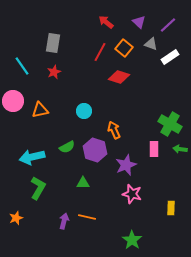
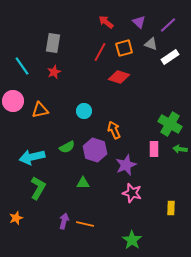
orange square: rotated 36 degrees clockwise
pink star: moved 1 px up
orange line: moved 2 px left, 7 px down
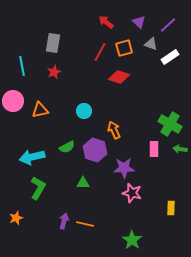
cyan line: rotated 24 degrees clockwise
purple star: moved 2 px left, 3 px down; rotated 20 degrees clockwise
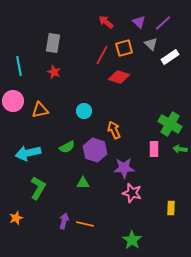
purple line: moved 5 px left, 2 px up
gray triangle: rotated 24 degrees clockwise
red line: moved 2 px right, 3 px down
cyan line: moved 3 px left
red star: rotated 24 degrees counterclockwise
cyan arrow: moved 4 px left, 4 px up
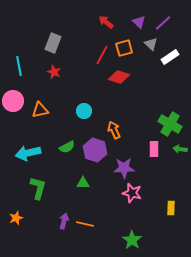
gray rectangle: rotated 12 degrees clockwise
green L-shape: rotated 15 degrees counterclockwise
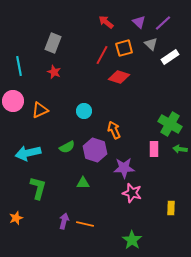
orange triangle: rotated 12 degrees counterclockwise
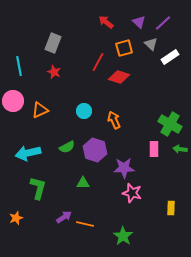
red line: moved 4 px left, 7 px down
orange arrow: moved 10 px up
purple arrow: moved 4 px up; rotated 42 degrees clockwise
green star: moved 9 px left, 4 px up
